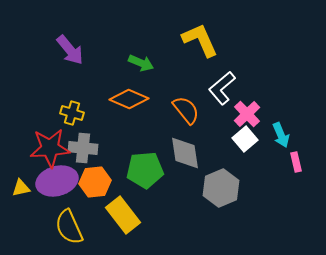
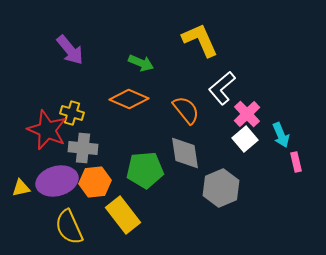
red star: moved 3 px left, 18 px up; rotated 27 degrees clockwise
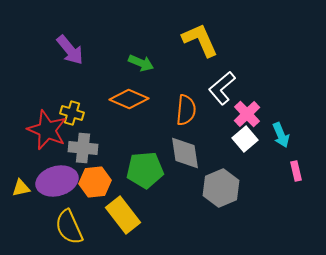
orange semicircle: rotated 44 degrees clockwise
pink rectangle: moved 9 px down
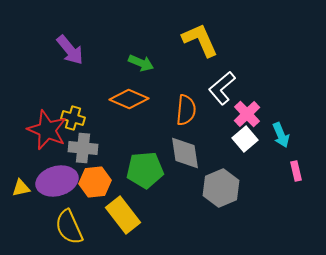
yellow cross: moved 1 px right, 5 px down
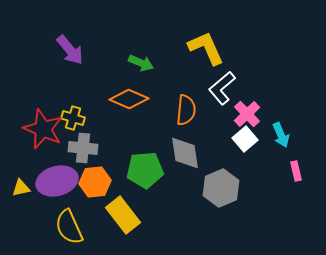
yellow L-shape: moved 6 px right, 8 px down
red star: moved 4 px left, 1 px up
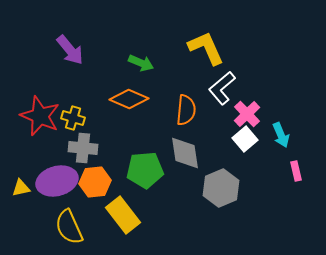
red star: moved 3 px left, 13 px up
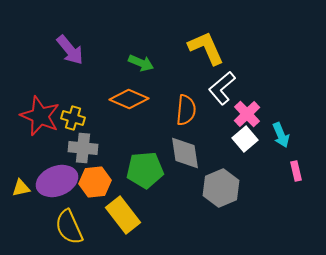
purple ellipse: rotated 6 degrees counterclockwise
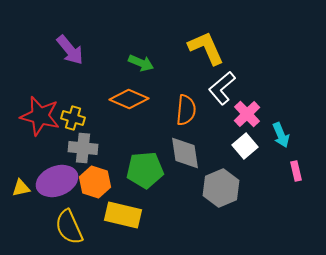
red star: rotated 9 degrees counterclockwise
white square: moved 7 px down
orange hexagon: rotated 24 degrees clockwise
yellow rectangle: rotated 39 degrees counterclockwise
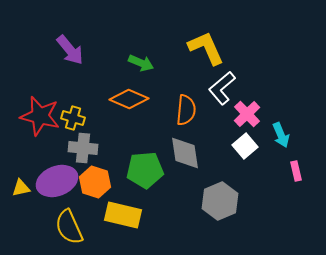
gray hexagon: moved 1 px left, 13 px down
